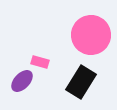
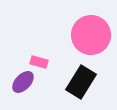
pink rectangle: moved 1 px left
purple ellipse: moved 1 px right, 1 px down
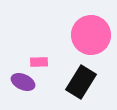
pink rectangle: rotated 18 degrees counterclockwise
purple ellipse: rotated 70 degrees clockwise
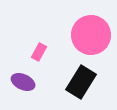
pink rectangle: moved 10 px up; rotated 60 degrees counterclockwise
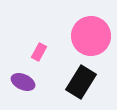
pink circle: moved 1 px down
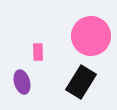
pink rectangle: moved 1 px left; rotated 30 degrees counterclockwise
purple ellipse: moved 1 px left; rotated 50 degrees clockwise
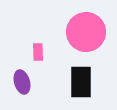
pink circle: moved 5 px left, 4 px up
black rectangle: rotated 32 degrees counterclockwise
